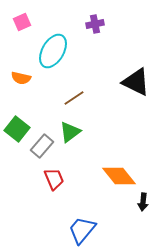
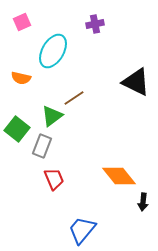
green triangle: moved 18 px left, 16 px up
gray rectangle: rotated 20 degrees counterclockwise
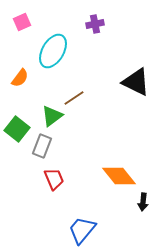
orange semicircle: moved 1 px left; rotated 66 degrees counterclockwise
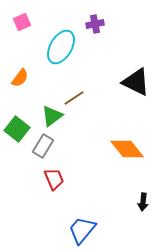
cyan ellipse: moved 8 px right, 4 px up
gray rectangle: moved 1 px right; rotated 10 degrees clockwise
orange diamond: moved 8 px right, 27 px up
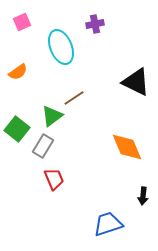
cyan ellipse: rotated 52 degrees counterclockwise
orange semicircle: moved 2 px left, 6 px up; rotated 18 degrees clockwise
orange diamond: moved 2 px up; rotated 16 degrees clockwise
black arrow: moved 6 px up
blue trapezoid: moved 26 px right, 6 px up; rotated 32 degrees clockwise
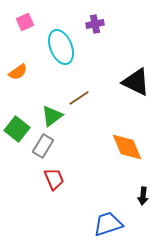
pink square: moved 3 px right
brown line: moved 5 px right
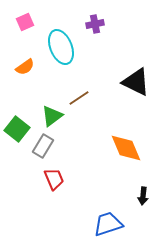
orange semicircle: moved 7 px right, 5 px up
orange diamond: moved 1 px left, 1 px down
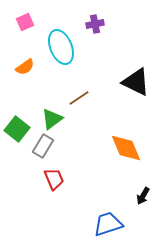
green triangle: moved 3 px down
black arrow: rotated 24 degrees clockwise
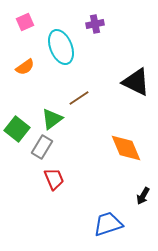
gray rectangle: moved 1 px left, 1 px down
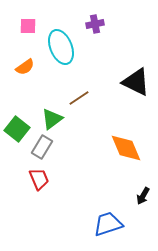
pink square: moved 3 px right, 4 px down; rotated 24 degrees clockwise
red trapezoid: moved 15 px left
